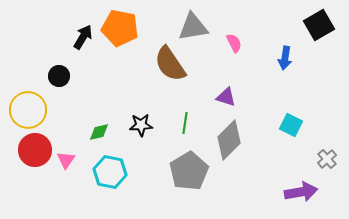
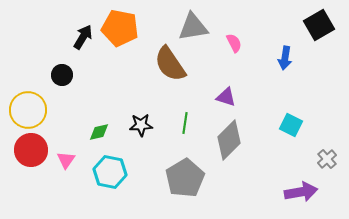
black circle: moved 3 px right, 1 px up
red circle: moved 4 px left
gray pentagon: moved 4 px left, 7 px down
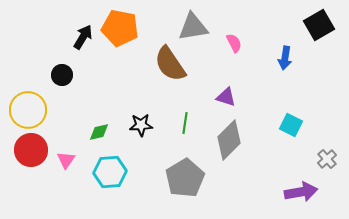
cyan hexagon: rotated 16 degrees counterclockwise
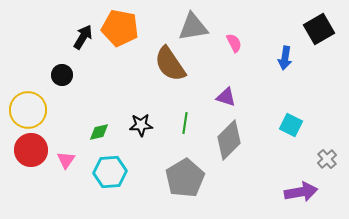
black square: moved 4 px down
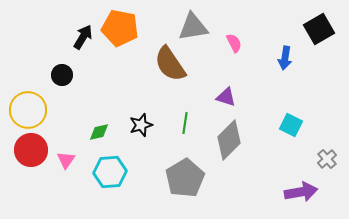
black star: rotated 15 degrees counterclockwise
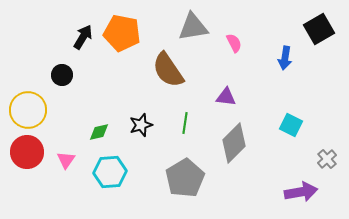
orange pentagon: moved 2 px right, 5 px down
brown semicircle: moved 2 px left, 6 px down
purple triangle: rotated 10 degrees counterclockwise
gray diamond: moved 5 px right, 3 px down
red circle: moved 4 px left, 2 px down
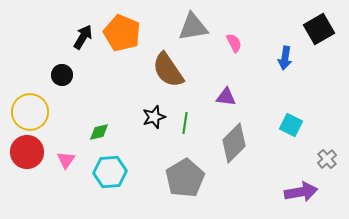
orange pentagon: rotated 12 degrees clockwise
yellow circle: moved 2 px right, 2 px down
black star: moved 13 px right, 8 px up
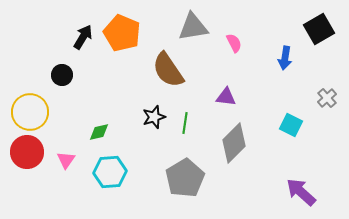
gray cross: moved 61 px up
purple arrow: rotated 128 degrees counterclockwise
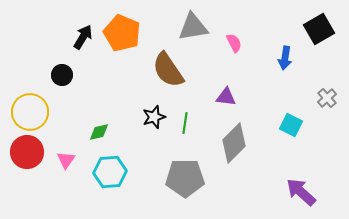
gray pentagon: rotated 30 degrees clockwise
